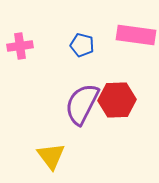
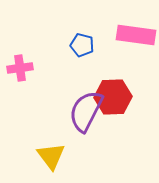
pink cross: moved 22 px down
red hexagon: moved 4 px left, 3 px up
purple semicircle: moved 4 px right, 7 px down
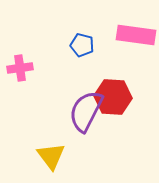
red hexagon: rotated 6 degrees clockwise
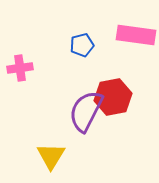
blue pentagon: rotated 30 degrees counterclockwise
red hexagon: rotated 15 degrees counterclockwise
yellow triangle: rotated 8 degrees clockwise
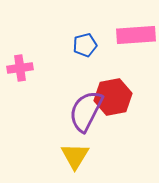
pink rectangle: rotated 12 degrees counterclockwise
blue pentagon: moved 3 px right
yellow triangle: moved 24 px right
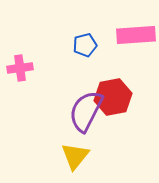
yellow triangle: rotated 8 degrees clockwise
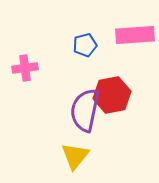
pink rectangle: moved 1 px left
pink cross: moved 5 px right
red hexagon: moved 1 px left, 2 px up
purple semicircle: moved 1 px left, 1 px up; rotated 15 degrees counterclockwise
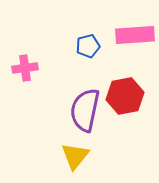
blue pentagon: moved 3 px right, 1 px down
red hexagon: moved 13 px right, 1 px down
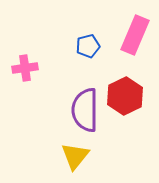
pink rectangle: rotated 63 degrees counterclockwise
red hexagon: rotated 15 degrees counterclockwise
purple semicircle: rotated 12 degrees counterclockwise
